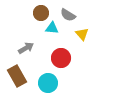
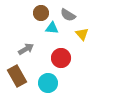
gray arrow: moved 1 px down
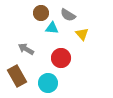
gray arrow: rotated 119 degrees counterclockwise
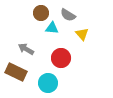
brown rectangle: moved 1 px left, 4 px up; rotated 35 degrees counterclockwise
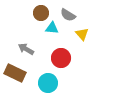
brown rectangle: moved 1 px left, 1 px down
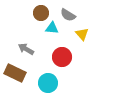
red circle: moved 1 px right, 1 px up
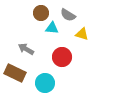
yellow triangle: rotated 32 degrees counterclockwise
cyan circle: moved 3 px left
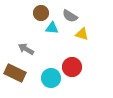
gray semicircle: moved 2 px right, 1 px down
red circle: moved 10 px right, 10 px down
cyan circle: moved 6 px right, 5 px up
